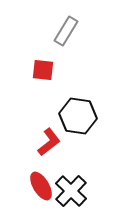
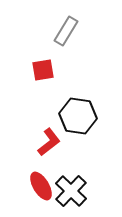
red square: rotated 15 degrees counterclockwise
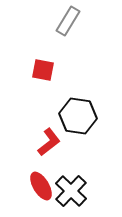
gray rectangle: moved 2 px right, 10 px up
red square: rotated 20 degrees clockwise
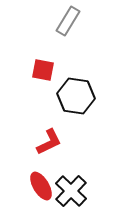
black hexagon: moved 2 px left, 20 px up
red L-shape: rotated 12 degrees clockwise
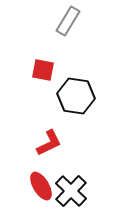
red L-shape: moved 1 px down
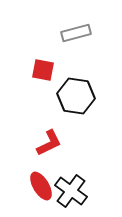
gray rectangle: moved 8 px right, 12 px down; rotated 44 degrees clockwise
black cross: rotated 8 degrees counterclockwise
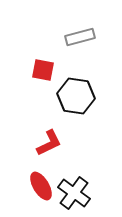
gray rectangle: moved 4 px right, 4 px down
black cross: moved 3 px right, 2 px down
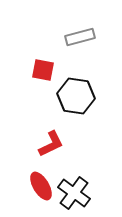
red L-shape: moved 2 px right, 1 px down
